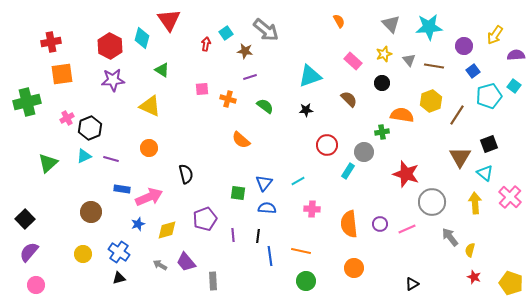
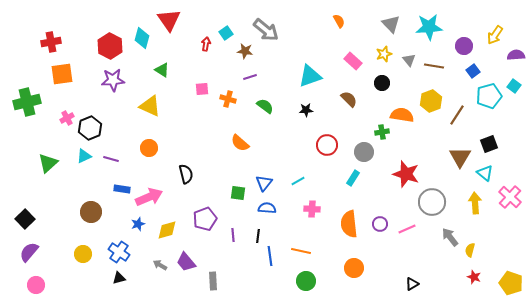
orange semicircle at (241, 140): moved 1 px left, 3 px down
cyan rectangle at (348, 171): moved 5 px right, 7 px down
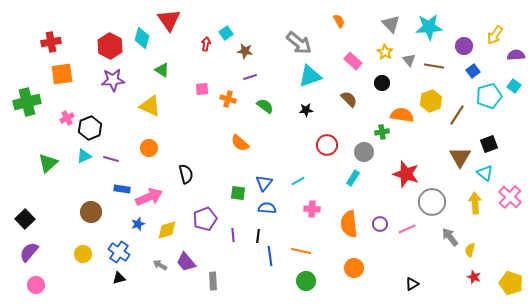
gray arrow at (266, 30): moved 33 px right, 13 px down
yellow star at (384, 54): moved 1 px right, 2 px up; rotated 21 degrees counterclockwise
